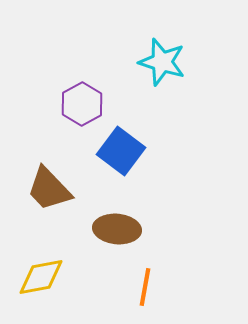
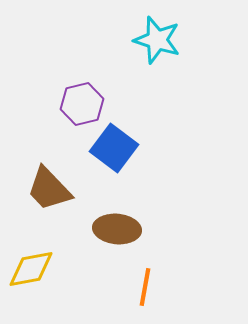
cyan star: moved 5 px left, 22 px up
purple hexagon: rotated 15 degrees clockwise
blue square: moved 7 px left, 3 px up
yellow diamond: moved 10 px left, 8 px up
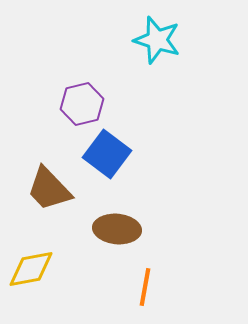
blue square: moved 7 px left, 6 px down
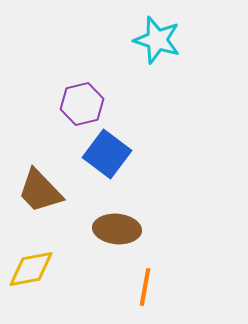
brown trapezoid: moved 9 px left, 2 px down
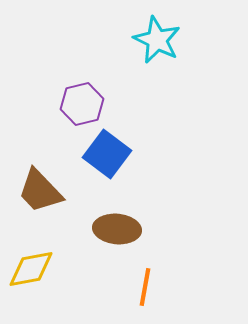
cyan star: rotated 9 degrees clockwise
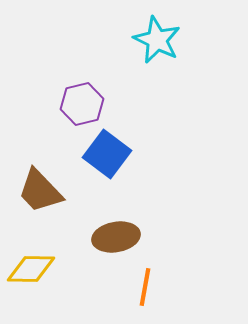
brown ellipse: moved 1 px left, 8 px down; rotated 15 degrees counterclockwise
yellow diamond: rotated 12 degrees clockwise
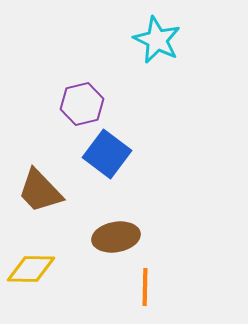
orange line: rotated 9 degrees counterclockwise
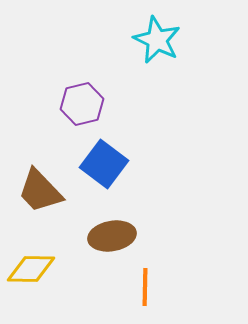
blue square: moved 3 px left, 10 px down
brown ellipse: moved 4 px left, 1 px up
